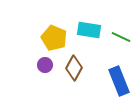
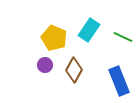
cyan rectangle: rotated 65 degrees counterclockwise
green line: moved 2 px right
brown diamond: moved 2 px down
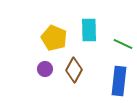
cyan rectangle: rotated 35 degrees counterclockwise
green line: moved 7 px down
purple circle: moved 4 px down
blue rectangle: rotated 28 degrees clockwise
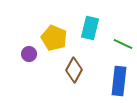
cyan rectangle: moved 1 px right, 2 px up; rotated 15 degrees clockwise
purple circle: moved 16 px left, 15 px up
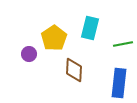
yellow pentagon: rotated 15 degrees clockwise
green line: rotated 36 degrees counterclockwise
brown diamond: rotated 25 degrees counterclockwise
blue rectangle: moved 2 px down
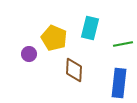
yellow pentagon: rotated 15 degrees counterclockwise
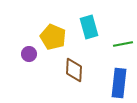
cyan rectangle: moved 1 px left, 1 px up; rotated 30 degrees counterclockwise
yellow pentagon: moved 1 px left, 1 px up
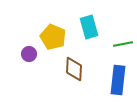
brown diamond: moved 1 px up
blue rectangle: moved 1 px left, 3 px up
